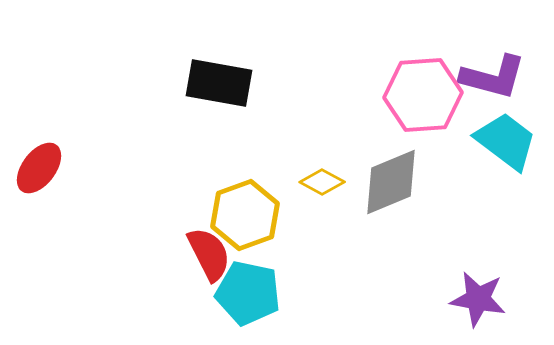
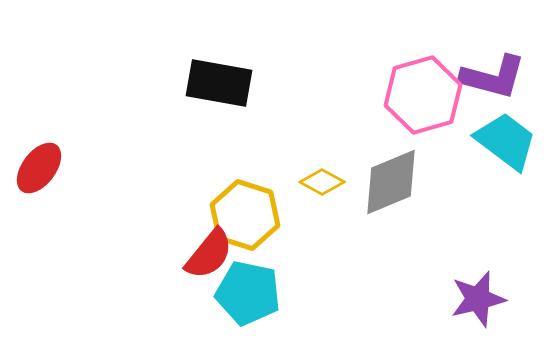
pink hexagon: rotated 12 degrees counterclockwise
yellow hexagon: rotated 22 degrees counterclockwise
red semicircle: rotated 66 degrees clockwise
purple star: rotated 24 degrees counterclockwise
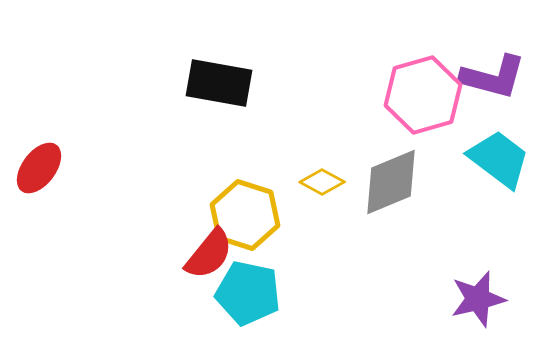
cyan trapezoid: moved 7 px left, 18 px down
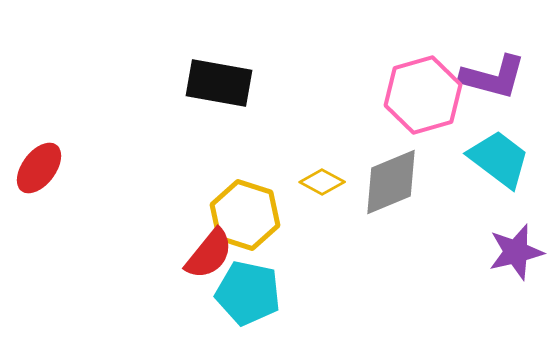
purple star: moved 38 px right, 47 px up
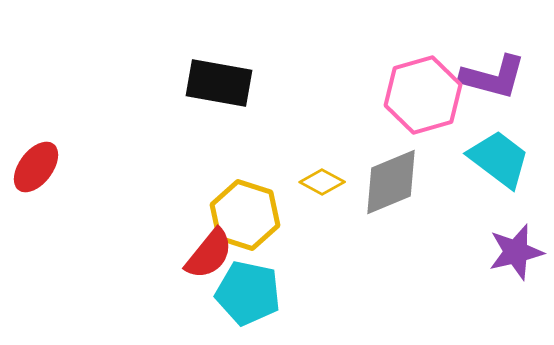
red ellipse: moved 3 px left, 1 px up
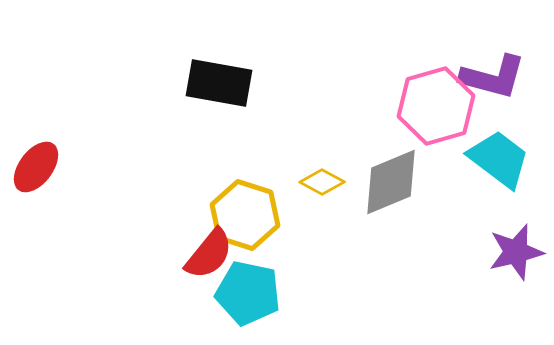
pink hexagon: moved 13 px right, 11 px down
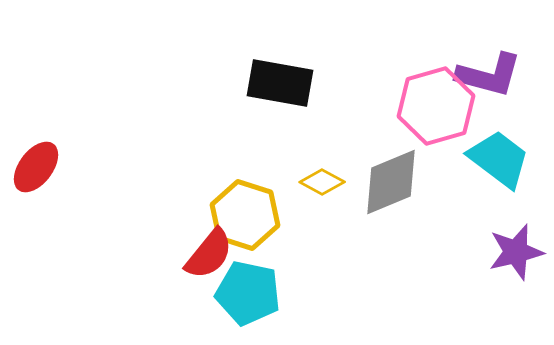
purple L-shape: moved 4 px left, 2 px up
black rectangle: moved 61 px right
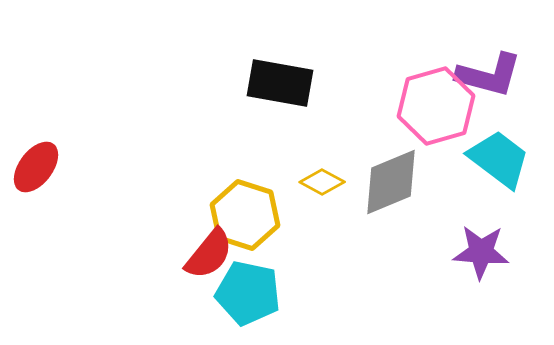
purple star: moved 35 px left; rotated 18 degrees clockwise
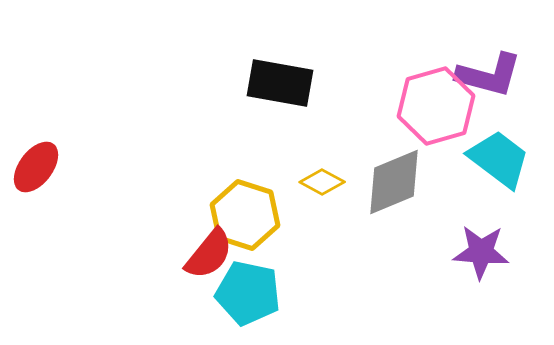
gray diamond: moved 3 px right
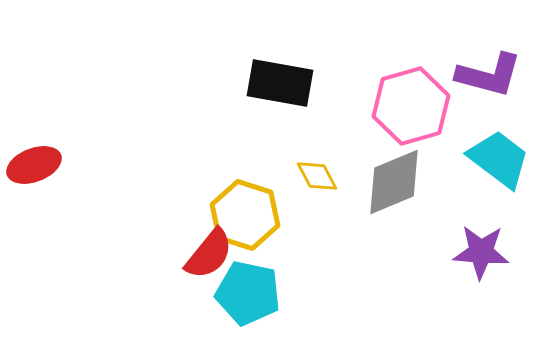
pink hexagon: moved 25 px left
red ellipse: moved 2 px left, 2 px up; rotated 32 degrees clockwise
yellow diamond: moved 5 px left, 6 px up; rotated 33 degrees clockwise
